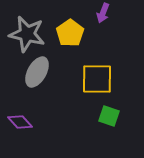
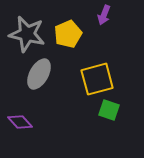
purple arrow: moved 1 px right, 2 px down
yellow pentagon: moved 2 px left, 1 px down; rotated 12 degrees clockwise
gray ellipse: moved 2 px right, 2 px down
yellow square: rotated 16 degrees counterclockwise
green square: moved 6 px up
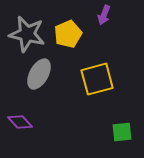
green square: moved 13 px right, 22 px down; rotated 25 degrees counterclockwise
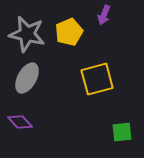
yellow pentagon: moved 1 px right, 2 px up
gray ellipse: moved 12 px left, 4 px down
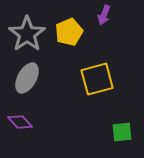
gray star: rotated 24 degrees clockwise
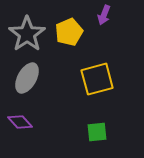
green square: moved 25 px left
